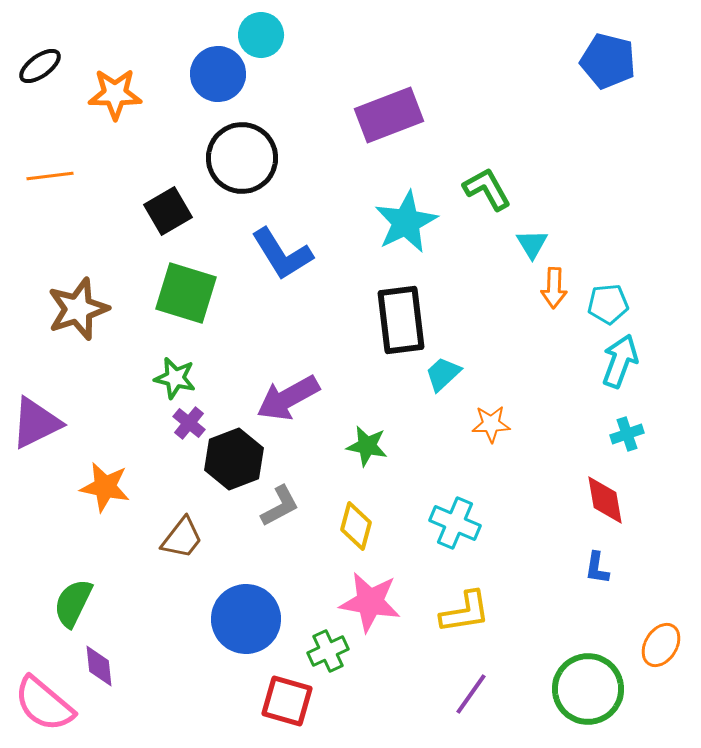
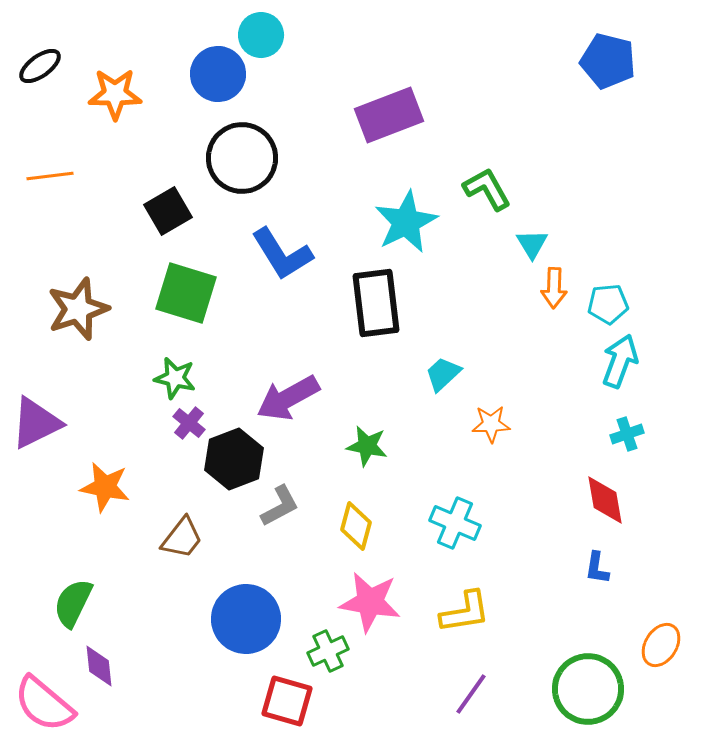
black rectangle at (401, 320): moved 25 px left, 17 px up
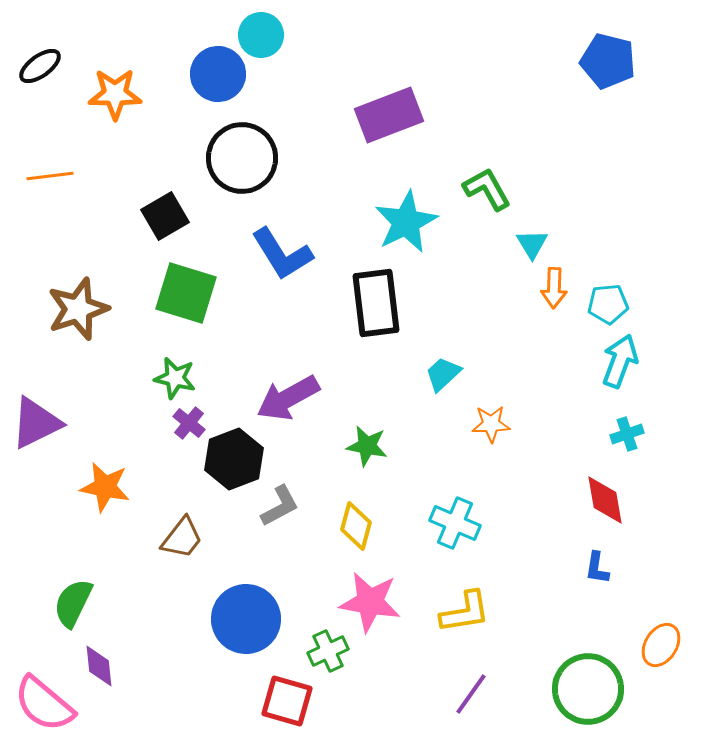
black square at (168, 211): moved 3 px left, 5 px down
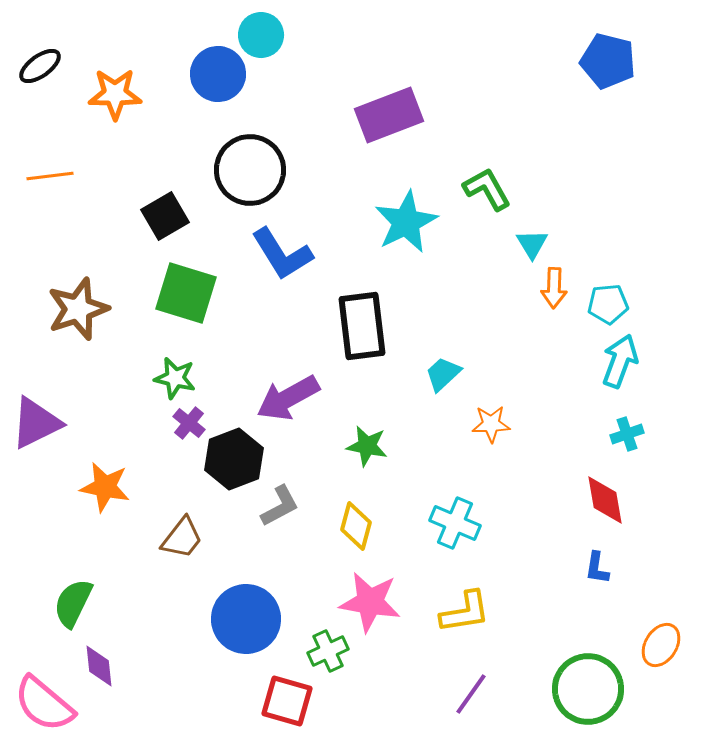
black circle at (242, 158): moved 8 px right, 12 px down
black rectangle at (376, 303): moved 14 px left, 23 px down
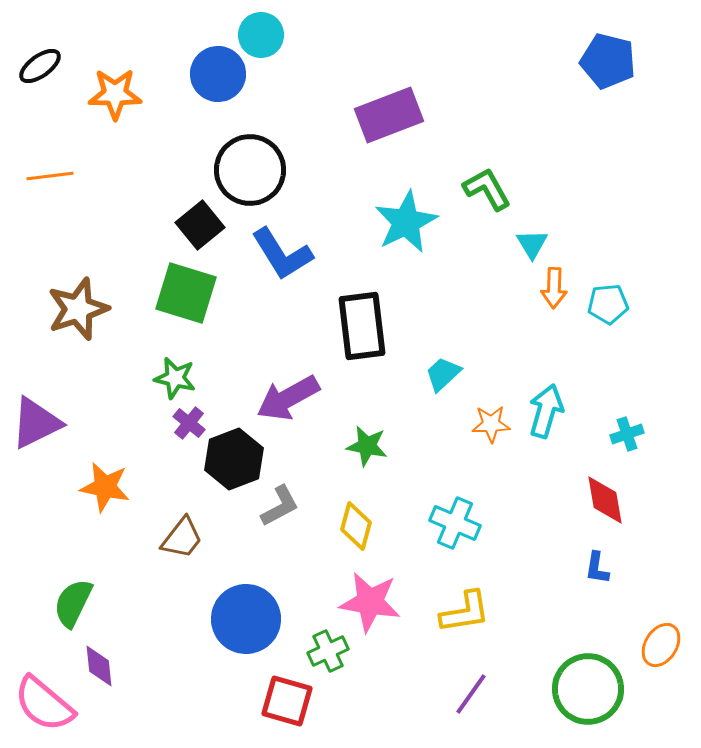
black square at (165, 216): moved 35 px right, 9 px down; rotated 9 degrees counterclockwise
cyan arrow at (620, 361): moved 74 px left, 50 px down; rotated 4 degrees counterclockwise
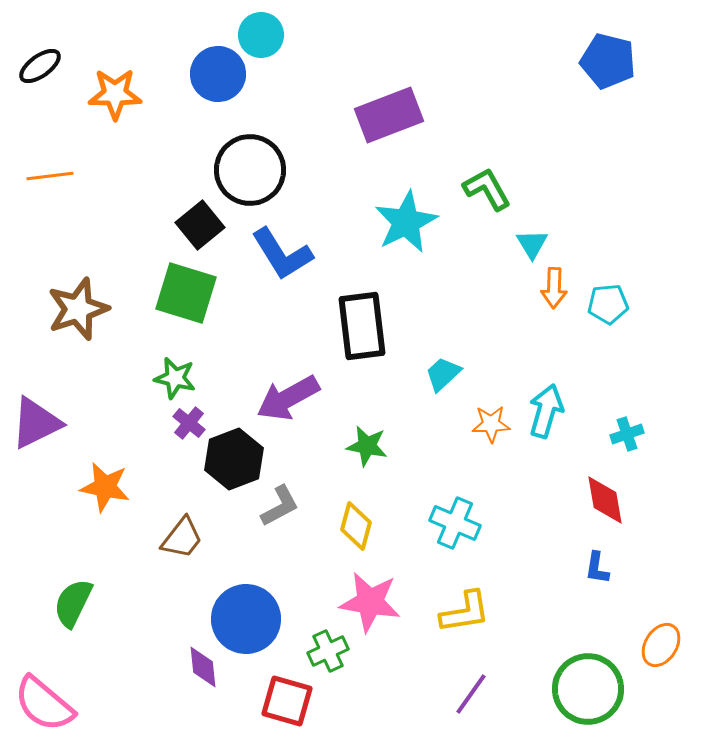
purple diamond at (99, 666): moved 104 px right, 1 px down
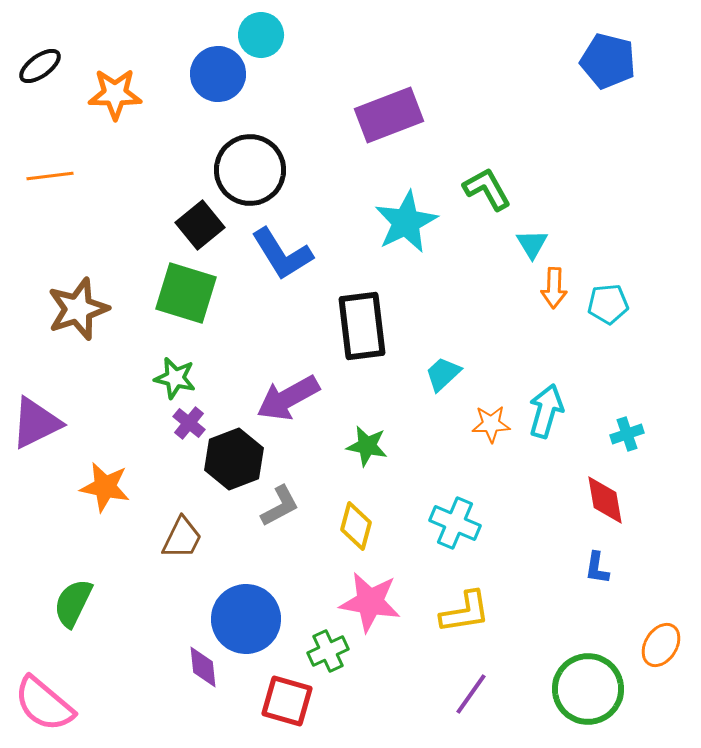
brown trapezoid at (182, 538): rotated 12 degrees counterclockwise
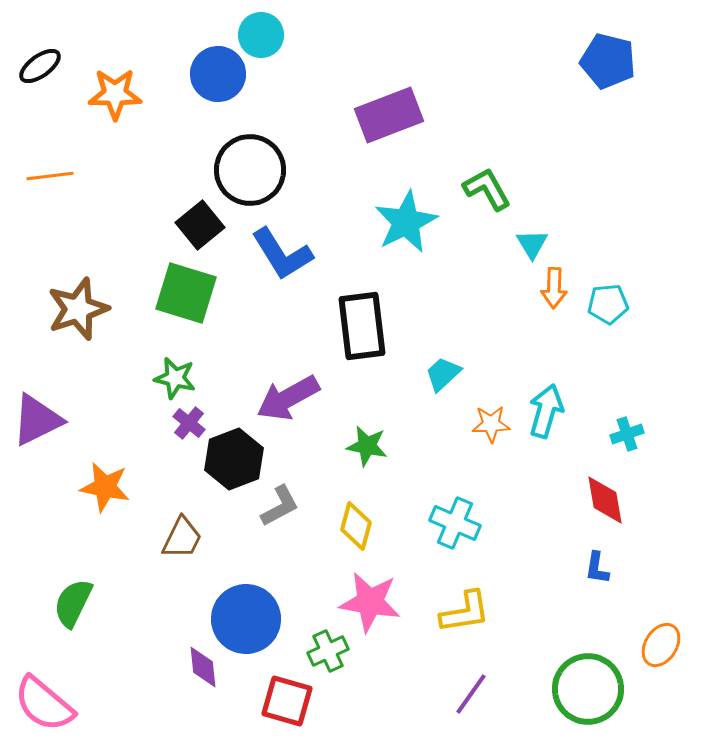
purple triangle at (36, 423): moved 1 px right, 3 px up
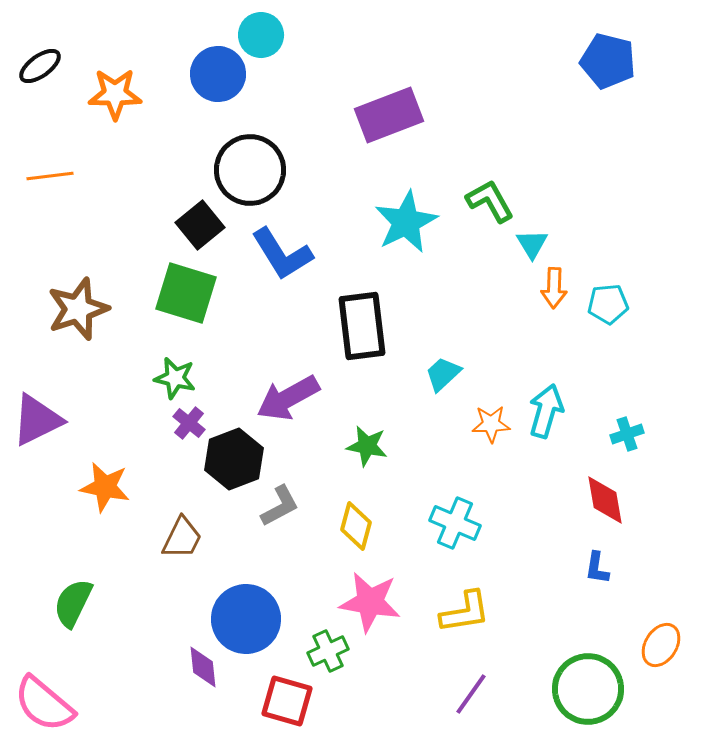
green L-shape at (487, 189): moved 3 px right, 12 px down
